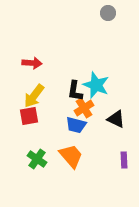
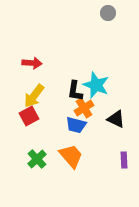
red square: rotated 18 degrees counterclockwise
green cross: rotated 12 degrees clockwise
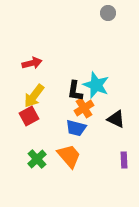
red arrow: rotated 18 degrees counterclockwise
blue trapezoid: moved 3 px down
orange trapezoid: moved 2 px left
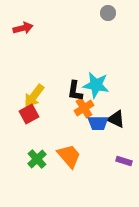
red arrow: moved 9 px left, 35 px up
cyan star: rotated 12 degrees counterclockwise
red square: moved 2 px up
blue trapezoid: moved 22 px right, 5 px up; rotated 15 degrees counterclockwise
purple rectangle: moved 1 px down; rotated 70 degrees counterclockwise
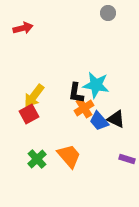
black L-shape: moved 1 px right, 2 px down
blue trapezoid: moved 1 px right, 2 px up; rotated 50 degrees clockwise
purple rectangle: moved 3 px right, 2 px up
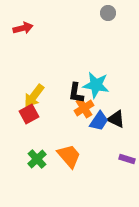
blue trapezoid: rotated 105 degrees counterclockwise
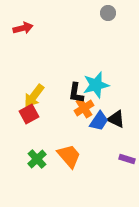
cyan star: rotated 24 degrees counterclockwise
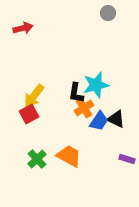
orange trapezoid: rotated 20 degrees counterclockwise
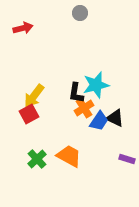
gray circle: moved 28 px left
black triangle: moved 1 px left, 1 px up
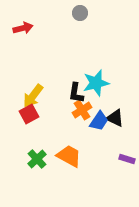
cyan star: moved 2 px up
yellow arrow: moved 1 px left
orange cross: moved 2 px left, 2 px down
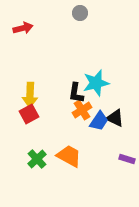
yellow arrow: moved 3 px left, 1 px up; rotated 35 degrees counterclockwise
